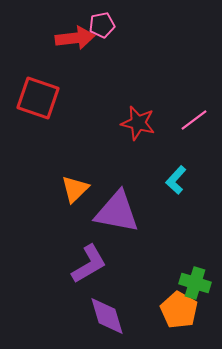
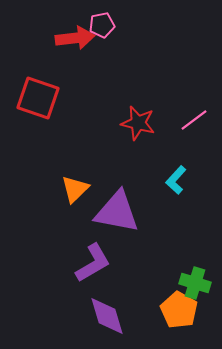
purple L-shape: moved 4 px right, 1 px up
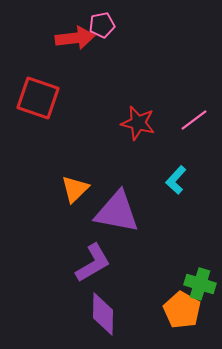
green cross: moved 5 px right, 1 px down
orange pentagon: moved 3 px right
purple diamond: moved 4 px left, 2 px up; rotated 18 degrees clockwise
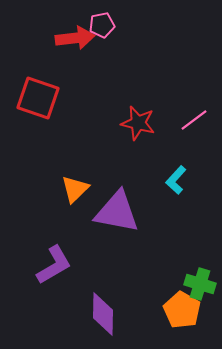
purple L-shape: moved 39 px left, 2 px down
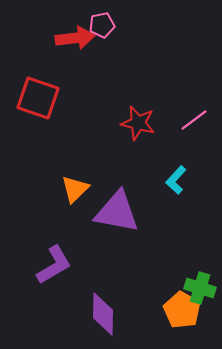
green cross: moved 4 px down
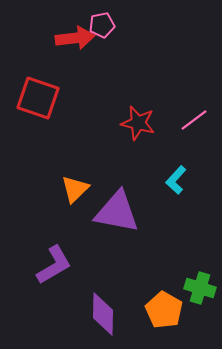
orange pentagon: moved 18 px left
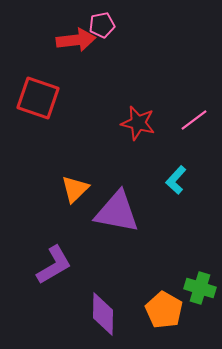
red arrow: moved 1 px right, 2 px down
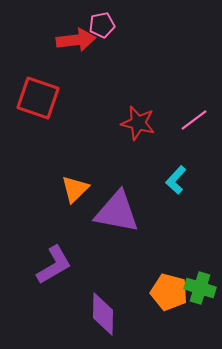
orange pentagon: moved 5 px right, 18 px up; rotated 15 degrees counterclockwise
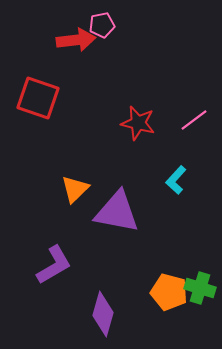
purple diamond: rotated 15 degrees clockwise
